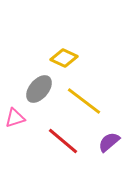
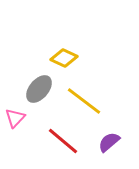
pink triangle: rotated 30 degrees counterclockwise
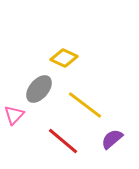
yellow line: moved 1 px right, 4 px down
pink triangle: moved 1 px left, 3 px up
purple semicircle: moved 3 px right, 3 px up
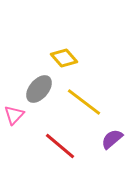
yellow diamond: rotated 24 degrees clockwise
yellow line: moved 1 px left, 3 px up
red line: moved 3 px left, 5 px down
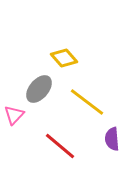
yellow line: moved 3 px right
purple semicircle: rotated 55 degrees counterclockwise
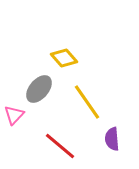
yellow line: rotated 18 degrees clockwise
